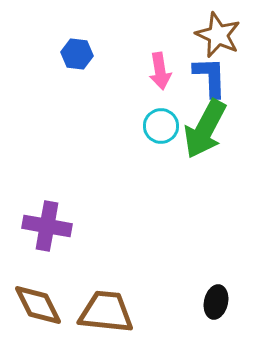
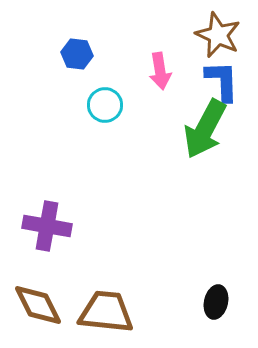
blue L-shape: moved 12 px right, 4 px down
cyan circle: moved 56 px left, 21 px up
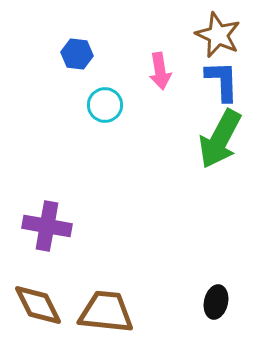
green arrow: moved 15 px right, 10 px down
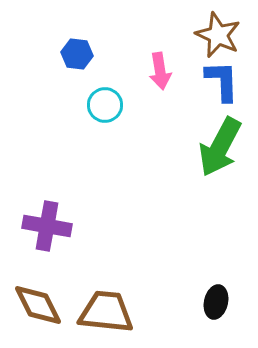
green arrow: moved 8 px down
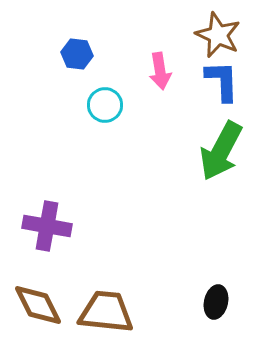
green arrow: moved 1 px right, 4 px down
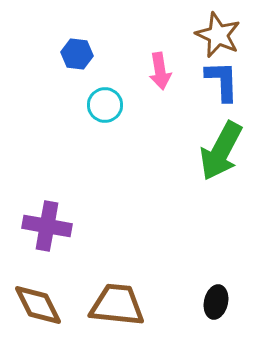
brown trapezoid: moved 11 px right, 7 px up
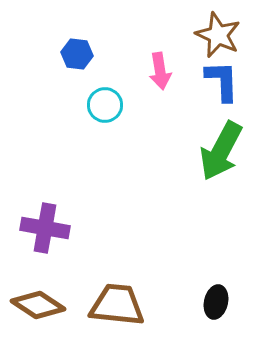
purple cross: moved 2 px left, 2 px down
brown diamond: rotated 30 degrees counterclockwise
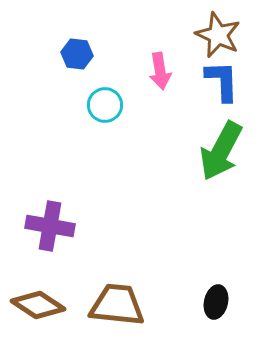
purple cross: moved 5 px right, 2 px up
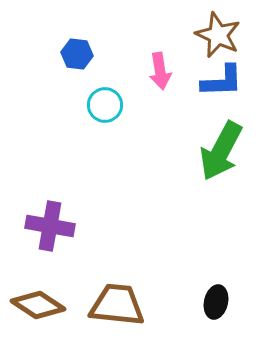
blue L-shape: rotated 90 degrees clockwise
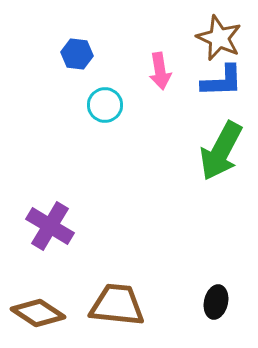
brown star: moved 1 px right, 3 px down
purple cross: rotated 21 degrees clockwise
brown diamond: moved 8 px down
